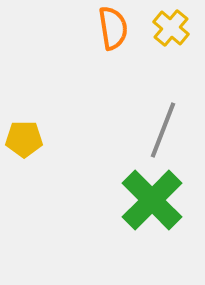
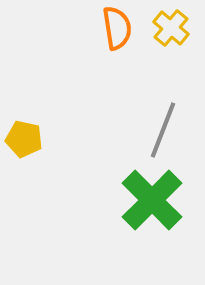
orange semicircle: moved 4 px right
yellow pentagon: rotated 12 degrees clockwise
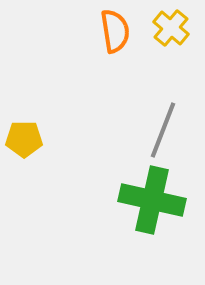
orange semicircle: moved 2 px left, 3 px down
yellow pentagon: rotated 12 degrees counterclockwise
green cross: rotated 32 degrees counterclockwise
